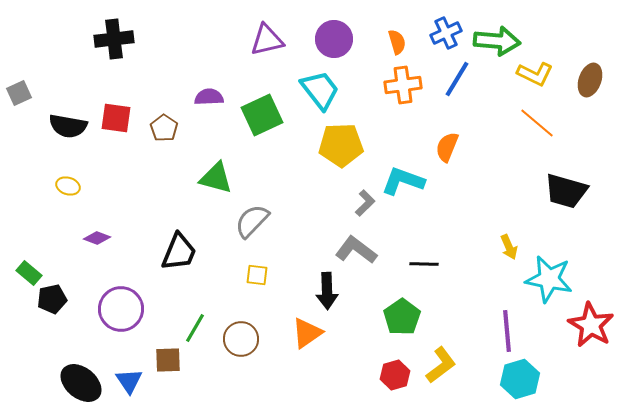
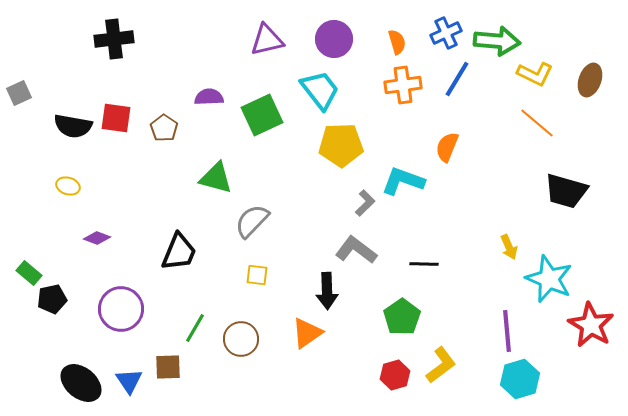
black semicircle at (68, 126): moved 5 px right
cyan star at (549, 279): rotated 12 degrees clockwise
brown square at (168, 360): moved 7 px down
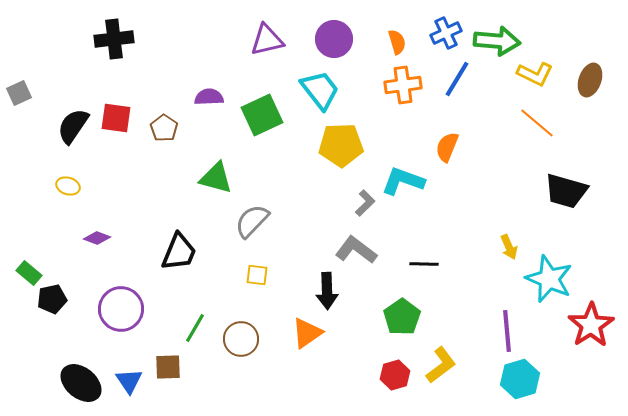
black semicircle at (73, 126): rotated 114 degrees clockwise
red star at (591, 325): rotated 9 degrees clockwise
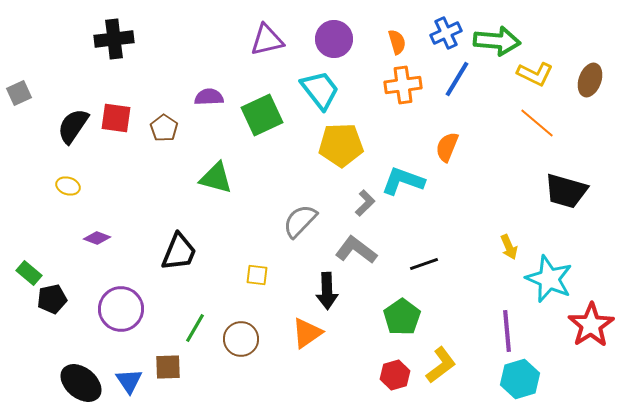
gray semicircle at (252, 221): moved 48 px right
black line at (424, 264): rotated 20 degrees counterclockwise
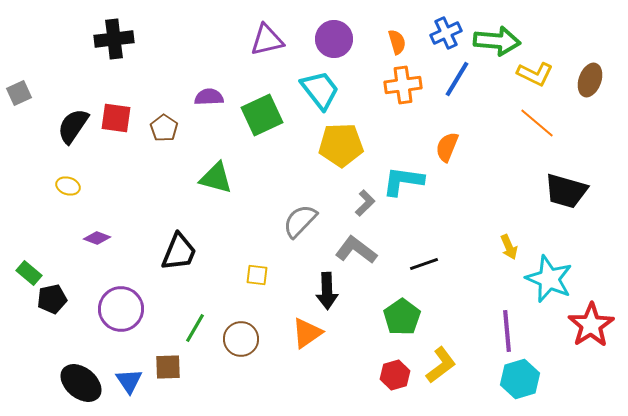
cyan L-shape at (403, 181): rotated 12 degrees counterclockwise
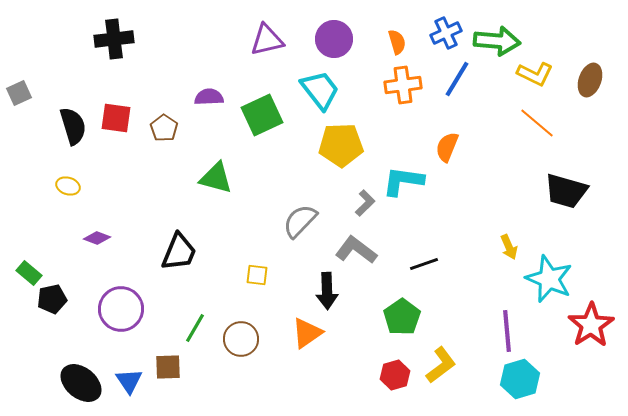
black semicircle at (73, 126): rotated 129 degrees clockwise
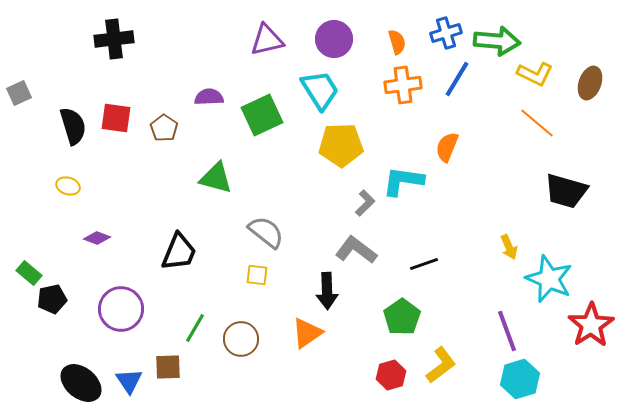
blue cross at (446, 33): rotated 8 degrees clockwise
brown ellipse at (590, 80): moved 3 px down
cyan trapezoid at (320, 90): rotated 6 degrees clockwise
gray semicircle at (300, 221): moved 34 px left, 11 px down; rotated 84 degrees clockwise
purple line at (507, 331): rotated 15 degrees counterclockwise
red hexagon at (395, 375): moved 4 px left
